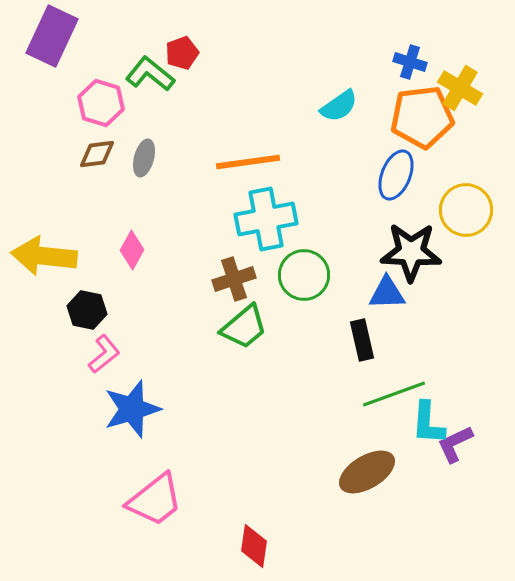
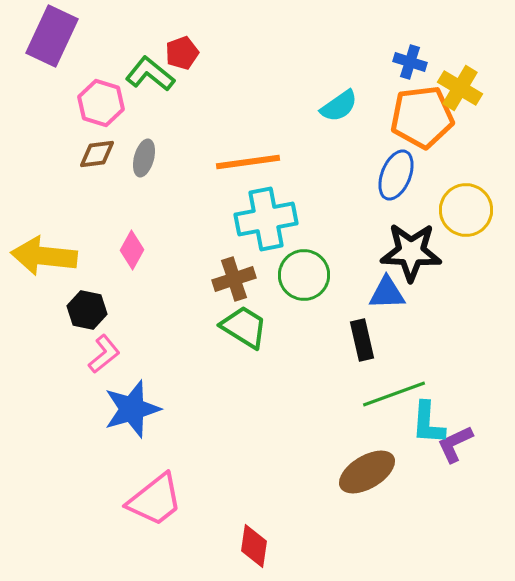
green trapezoid: rotated 108 degrees counterclockwise
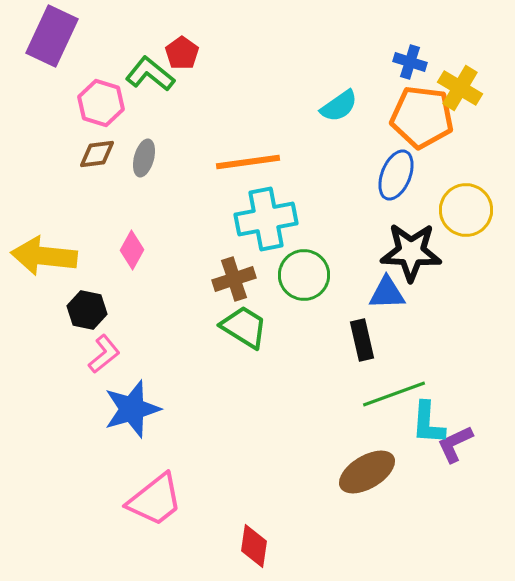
red pentagon: rotated 16 degrees counterclockwise
orange pentagon: rotated 14 degrees clockwise
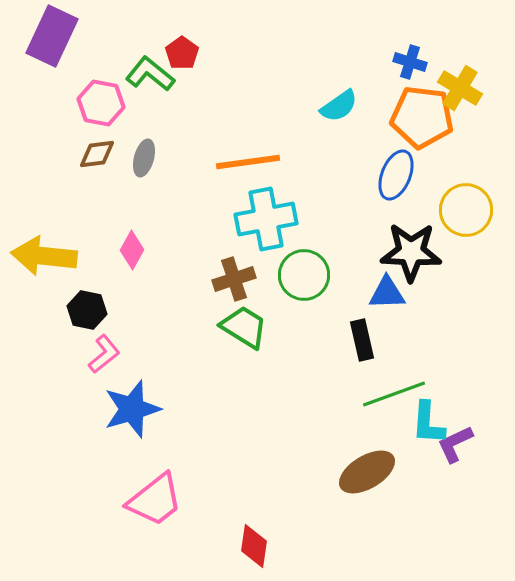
pink hexagon: rotated 6 degrees counterclockwise
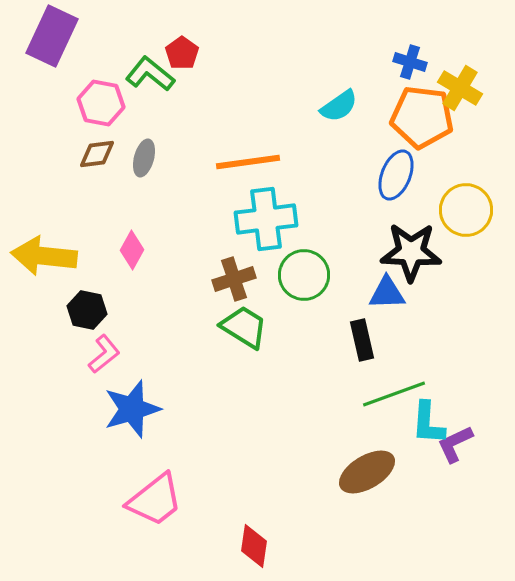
cyan cross: rotated 4 degrees clockwise
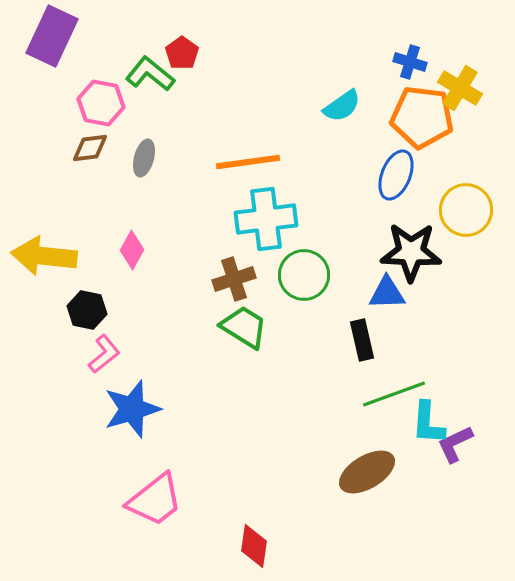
cyan semicircle: moved 3 px right
brown diamond: moved 7 px left, 6 px up
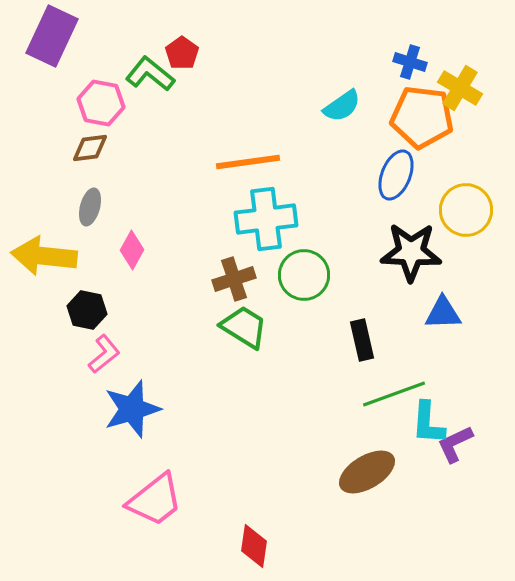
gray ellipse: moved 54 px left, 49 px down
blue triangle: moved 56 px right, 20 px down
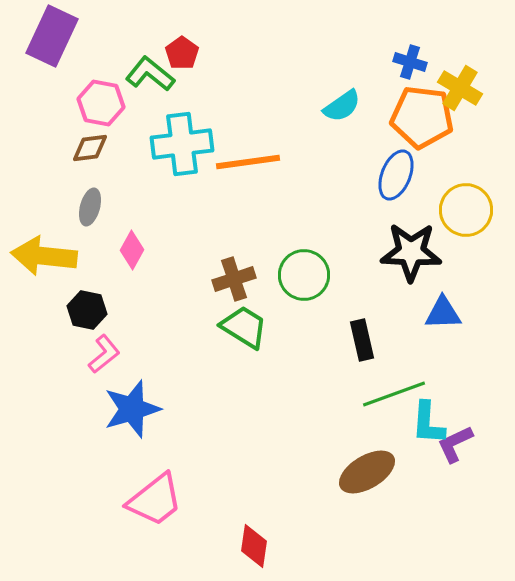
cyan cross: moved 84 px left, 75 px up
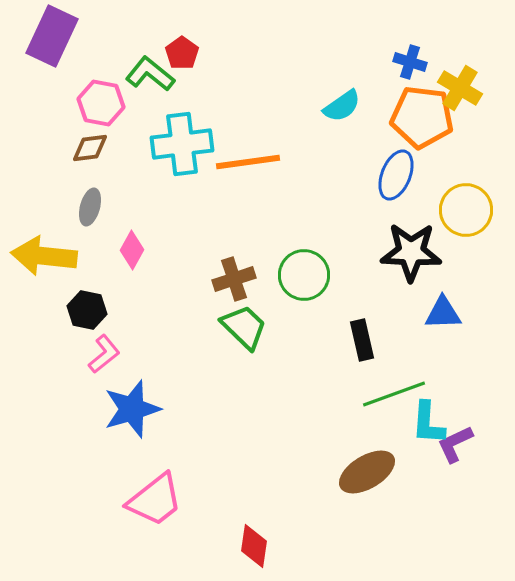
green trapezoid: rotated 12 degrees clockwise
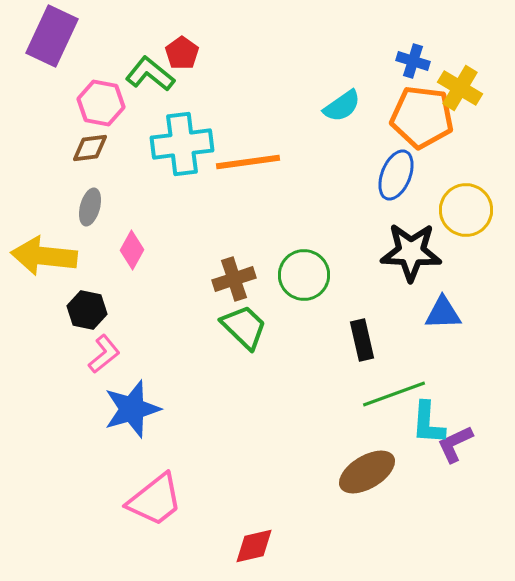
blue cross: moved 3 px right, 1 px up
red diamond: rotated 69 degrees clockwise
